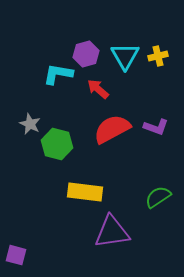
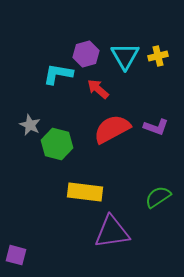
gray star: moved 1 px down
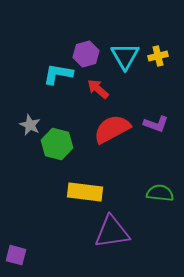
purple L-shape: moved 3 px up
green semicircle: moved 2 px right, 4 px up; rotated 40 degrees clockwise
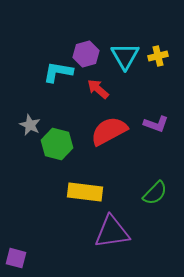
cyan L-shape: moved 2 px up
red semicircle: moved 3 px left, 2 px down
green semicircle: moved 5 px left; rotated 128 degrees clockwise
purple square: moved 3 px down
